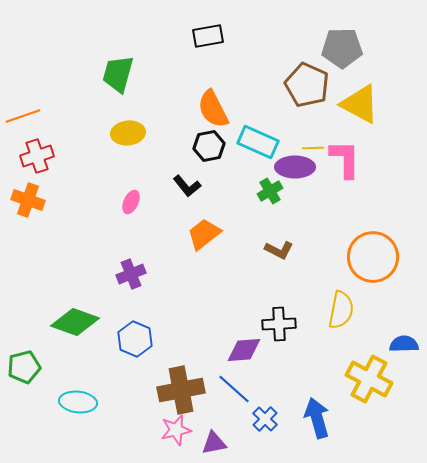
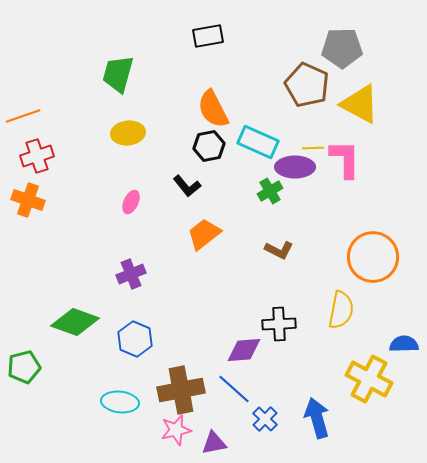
cyan ellipse: moved 42 px right
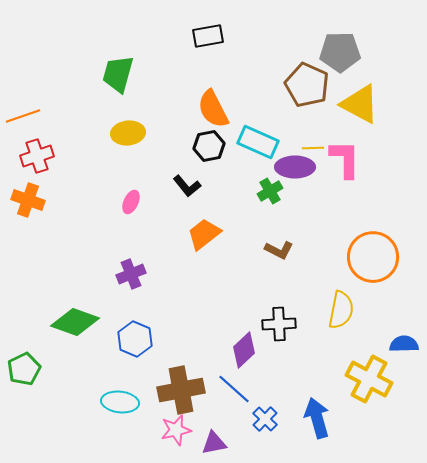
gray pentagon: moved 2 px left, 4 px down
purple diamond: rotated 39 degrees counterclockwise
green pentagon: moved 2 px down; rotated 12 degrees counterclockwise
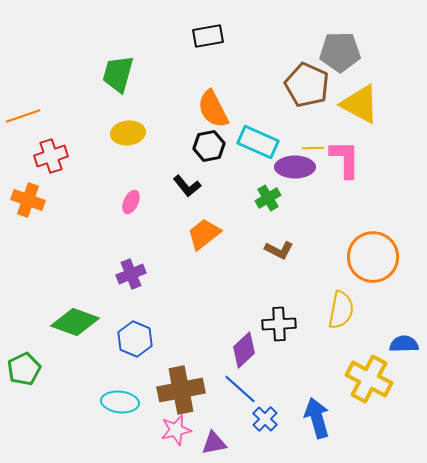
red cross: moved 14 px right
green cross: moved 2 px left, 7 px down
blue line: moved 6 px right
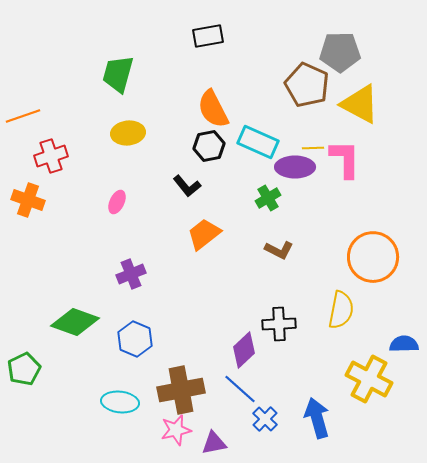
pink ellipse: moved 14 px left
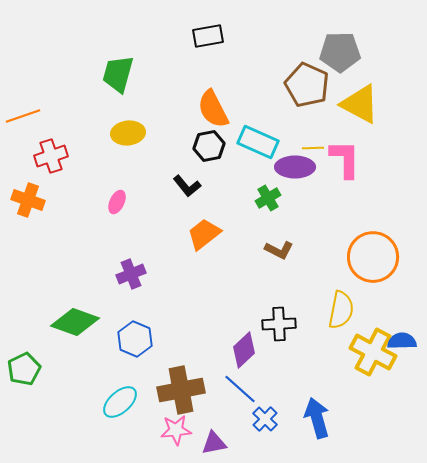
blue semicircle: moved 2 px left, 3 px up
yellow cross: moved 4 px right, 27 px up
cyan ellipse: rotated 48 degrees counterclockwise
pink star: rotated 8 degrees clockwise
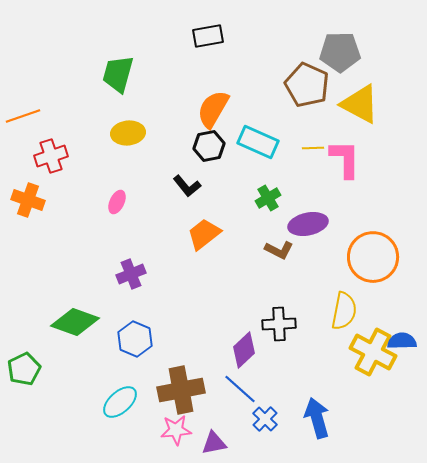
orange semicircle: rotated 57 degrees clockwise
purple ellipse: moved 13 px right, 57 px down; rotated 12 degrees counterclockwise
yellow semicircle: moved 3 px right, 1 px down
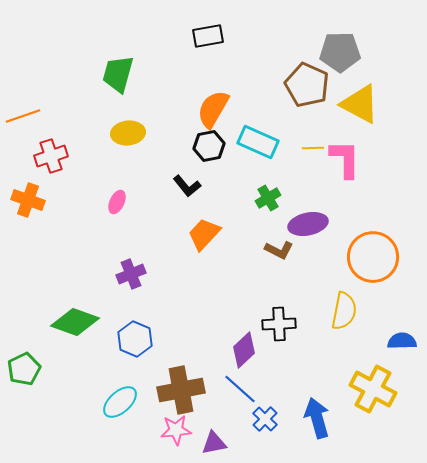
orange trapezoid: rotated 9 degrees counterclockwise
yellow cross: moved 37 px down
